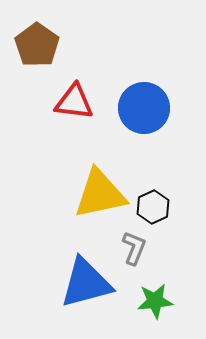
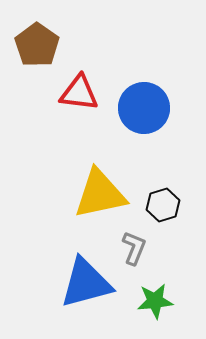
red triangle: moved 5 px right, 9 px up
black hexagon: moved 10 px right, 2 px up; rotated 8 degrees clockwise
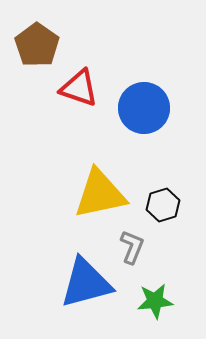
red triangle: moved 5 px up; rotated 12 degrees clockwise
gray L-shape: moved 2 px left, 1 px up
